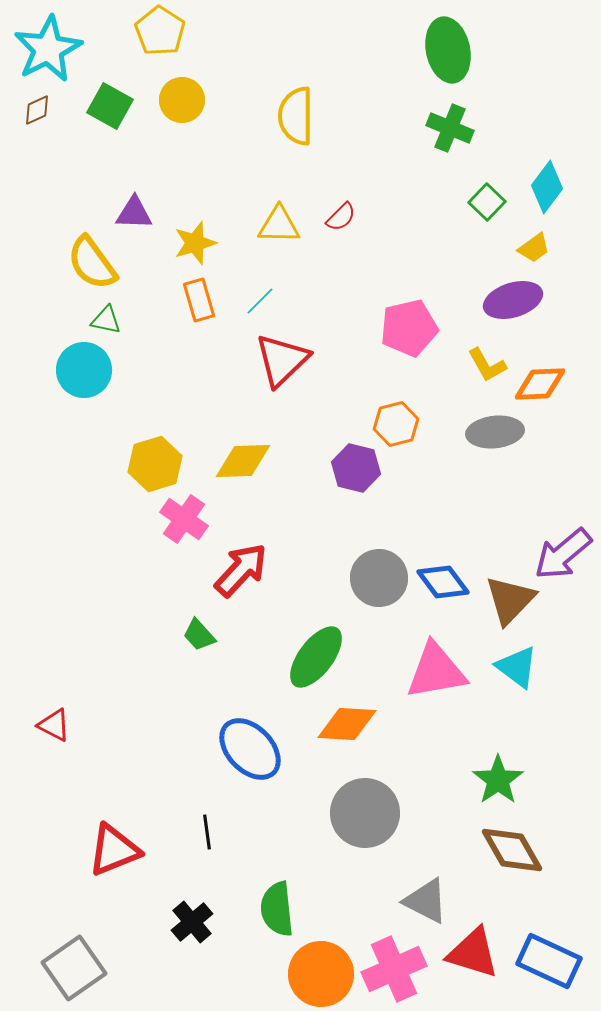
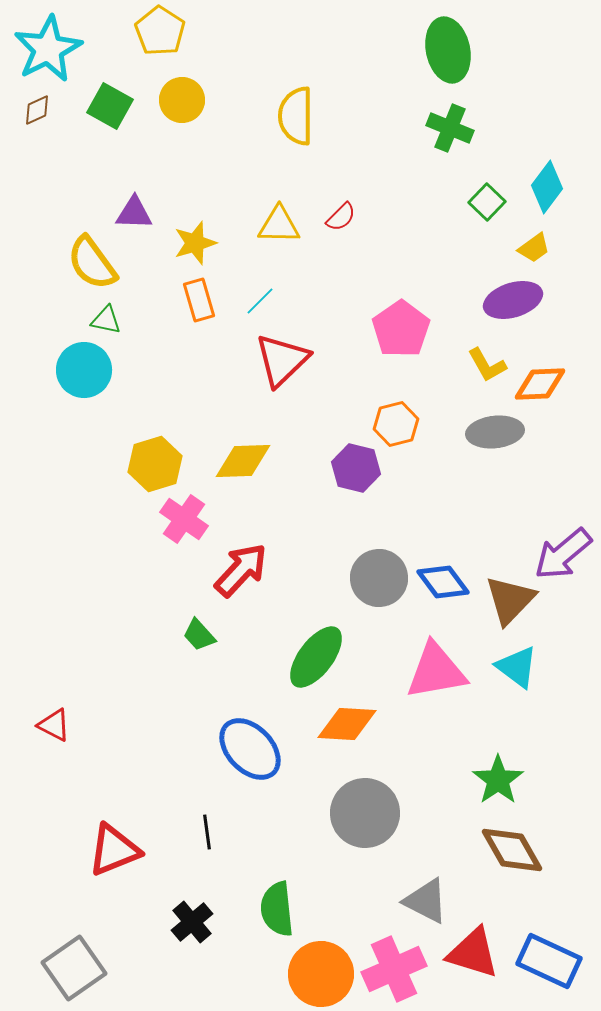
pink pentagon at (409, 328): moved 8 px left, 1 px down; rotated 22 degrees counterclockwise
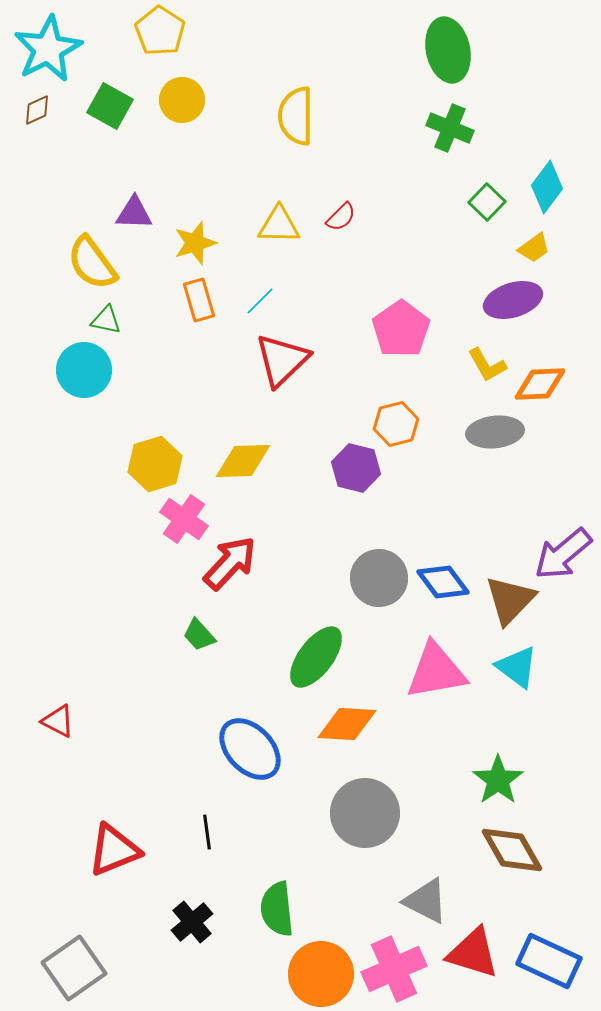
red arrow at (241, 570): moved 11 px left, 7 px up
red triangle at (54, 725): moved 4 px right, 4 px up
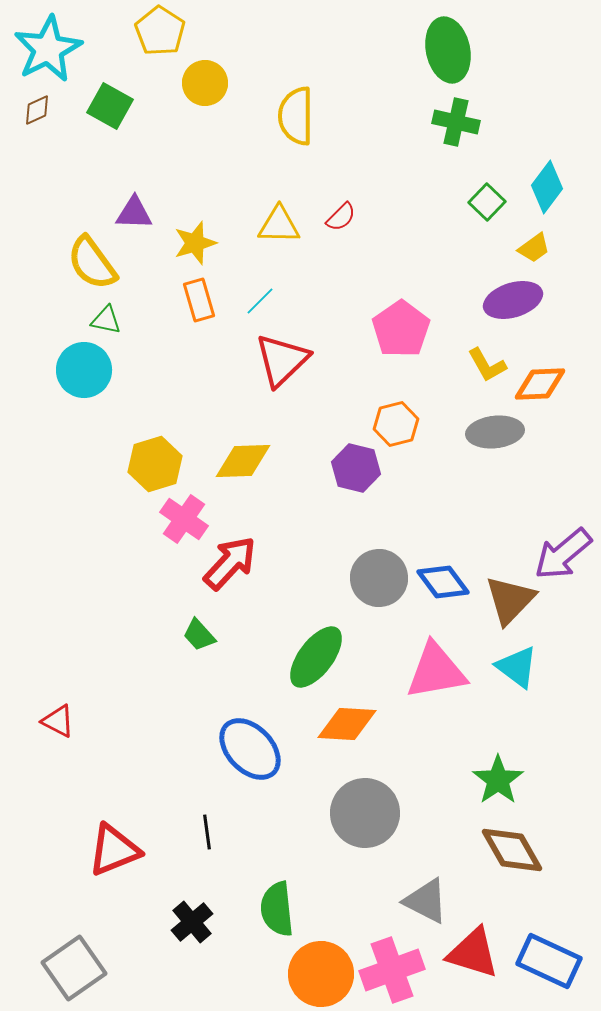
yellow circle at (182, 100): moved 23 px right, 17 px up
green cross at (450, 128): moved 6 px right, 6 px up; rotated 9 degrees counterclockwise
pink cross at (394, 969): moved 2 px left, 1 px down; rotated 4 degrees clockwise
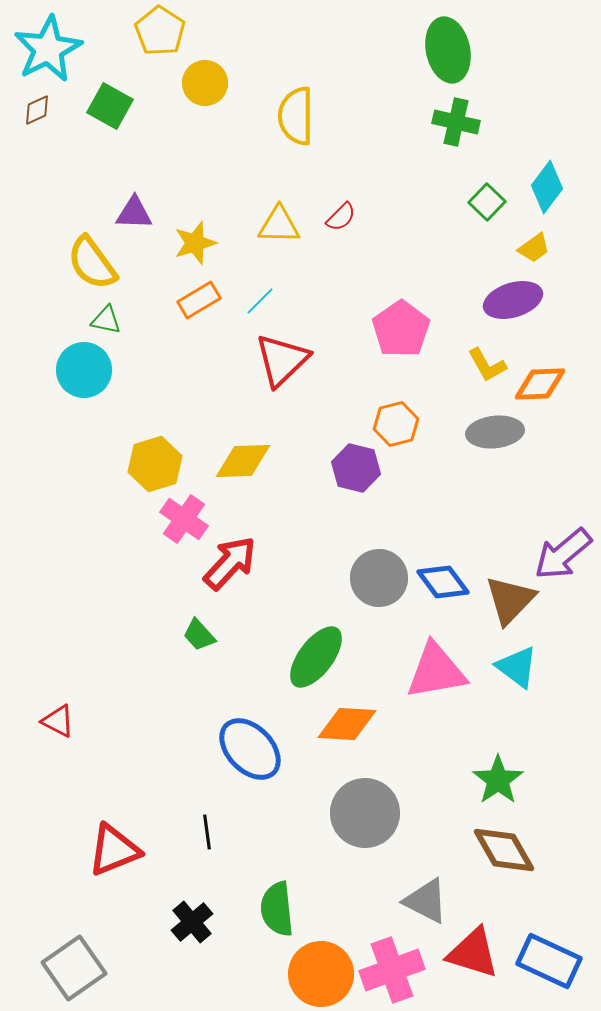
orange rectangle at (199, 300): rotated 75 degrees clockwise
brown diamond at (512, 850): moved 8 px left
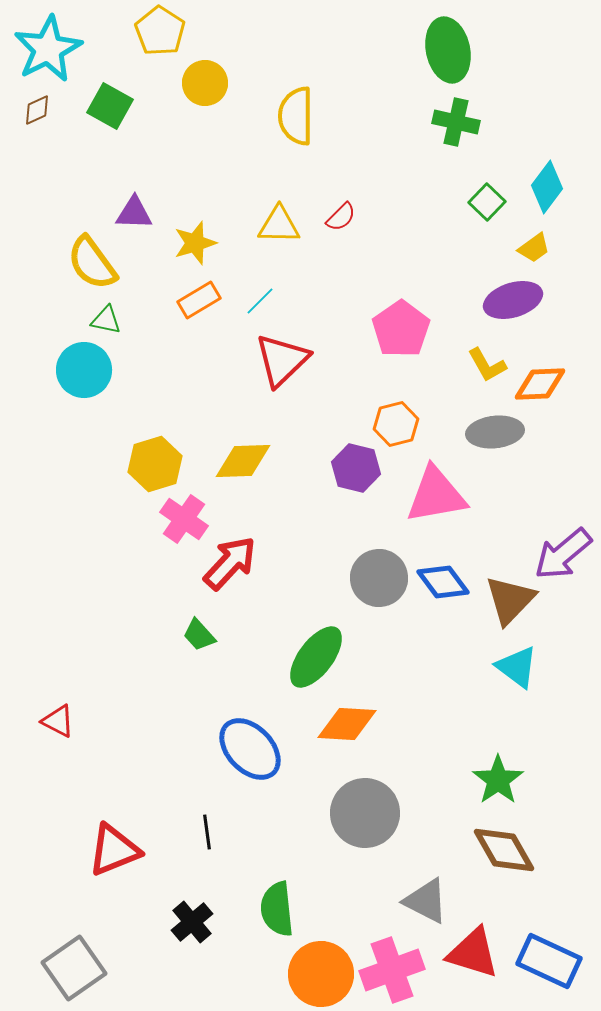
pink triangle at (436, 671): moved 176 px up
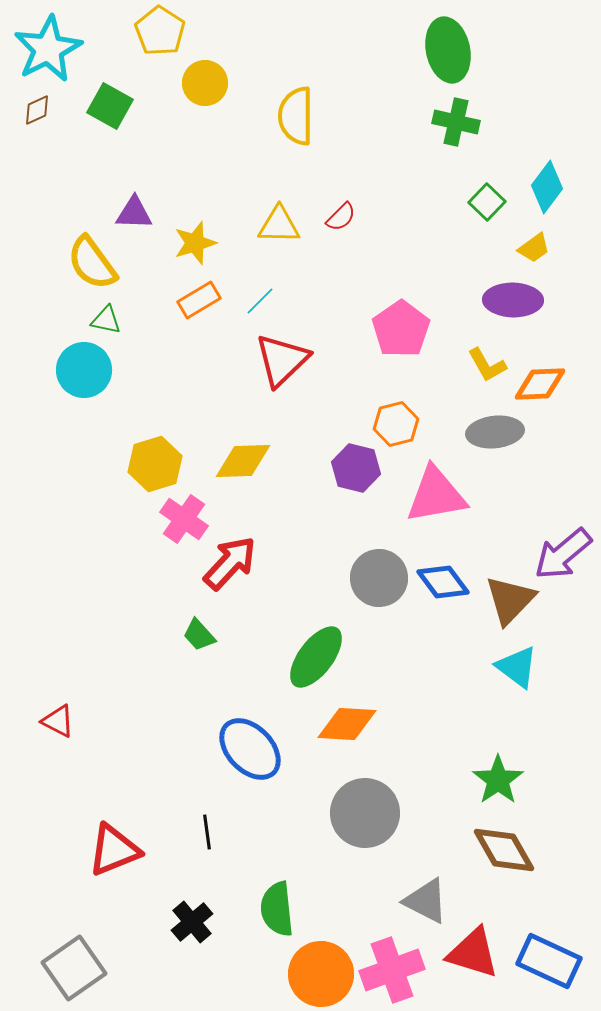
purple ellipse at (513, 300): rotated 18 degrees clockwise
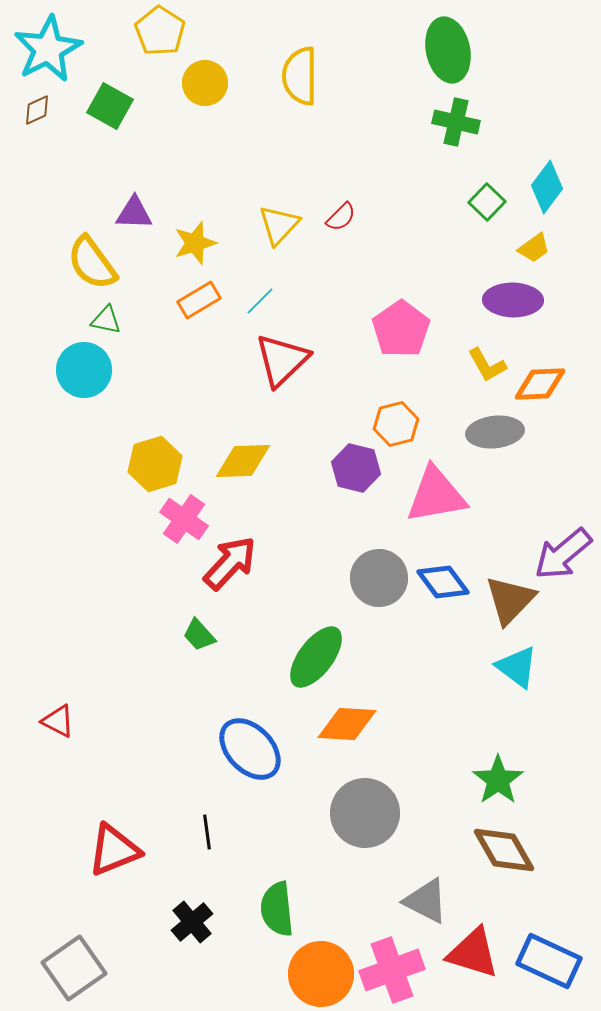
yellow semicircle at (296, 116): moved 4 px right, 40 px up
yellow triangle at (279, 225): rotated 48 degrees counterclockwise
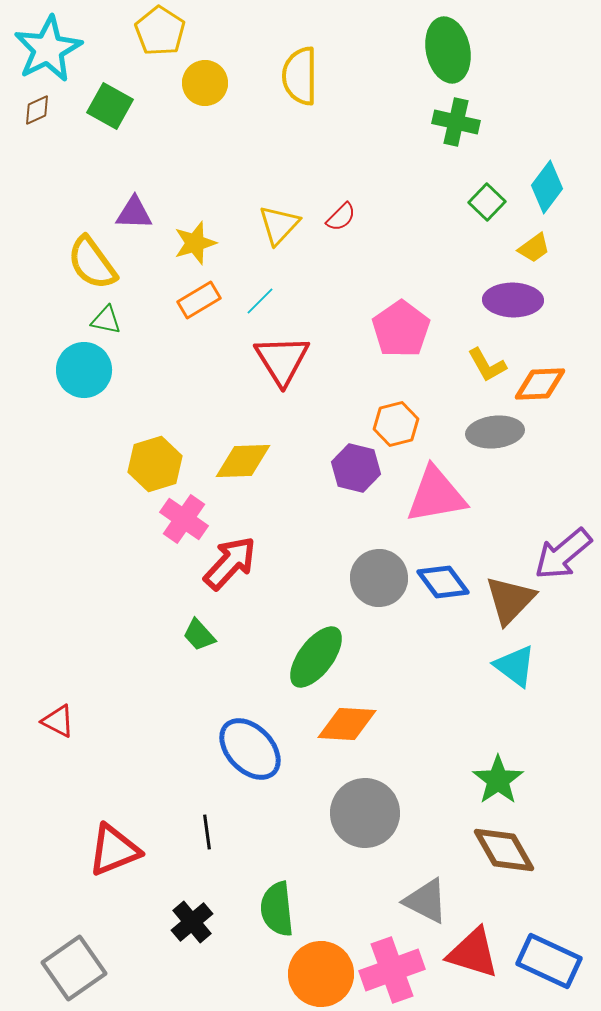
red triangle at (282, 360): rotated 18 degrees counterclockwise
cyan triangle at (517, 667): moved 2 px left, 1 px up
